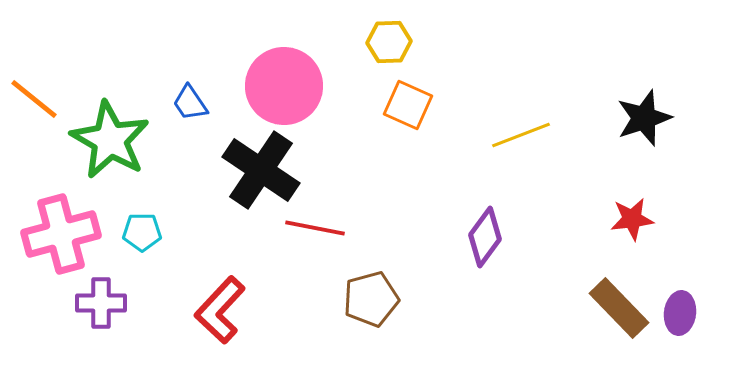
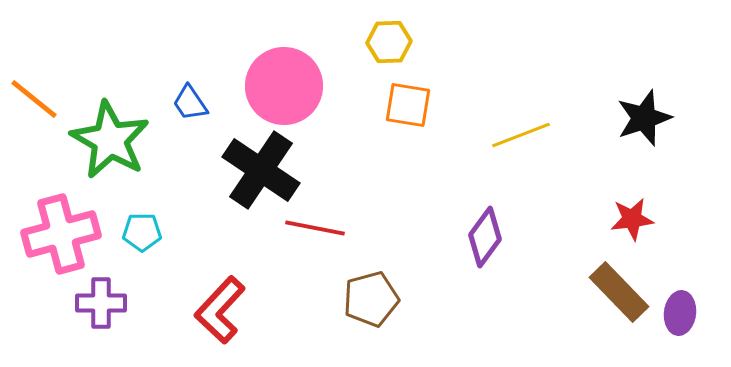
orange square: rotated 15 degrees counterclockwise
brown rectangle: moved 16 px up
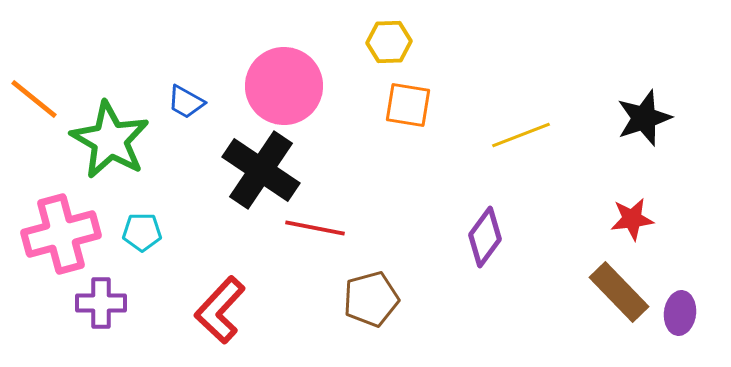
blue trapezoid: moved 4 px left, 1 px up; rotated 27 degrees counterclockwise
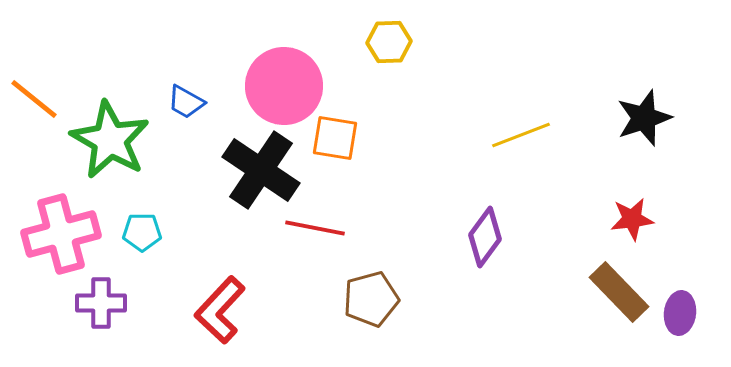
orange square: moved 73 px left, 33 px down
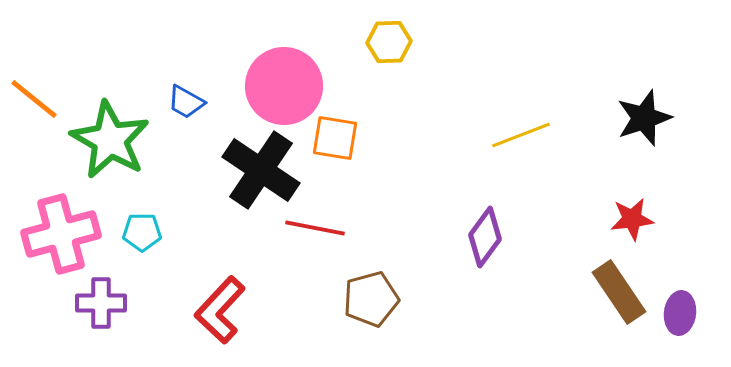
brown rectangle: rotated 10 degrees clockwise
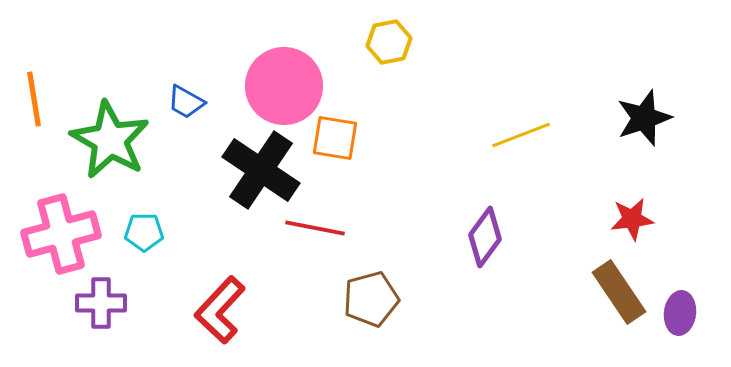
yellow hexagon: rotated 9 degrees counterclockwise
orange line: rotated 42 degrees clockwise
cyan pentagon: moved 2 px right
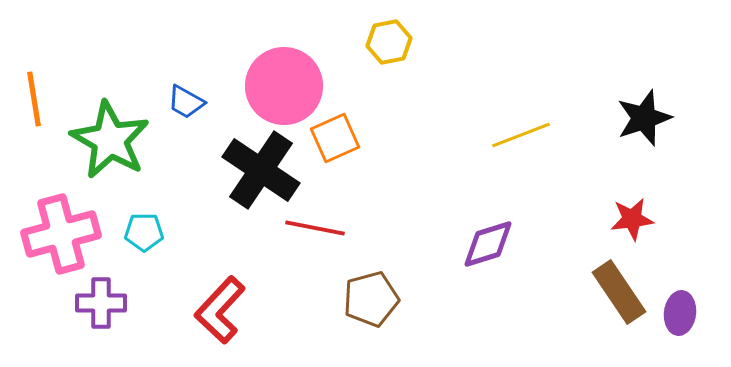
orange square: rotated 33 degrees counterclockwise
purple diamond: moved 3 px right, 7 px down; rotated 36 degrees clockwise
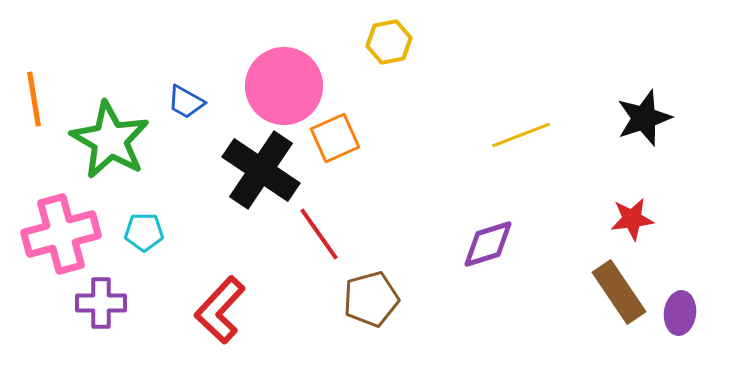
red line: moved 4 px right, 6 px down; rotated 44 degrees clockwise
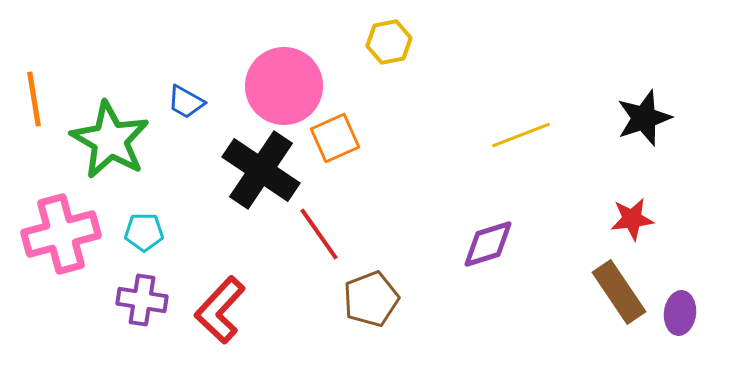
brown pentagon: rotated 6 degrees counterclockwise
purple cross: moved 41 px right, 3 px up; rotated 9 degrees clockwise
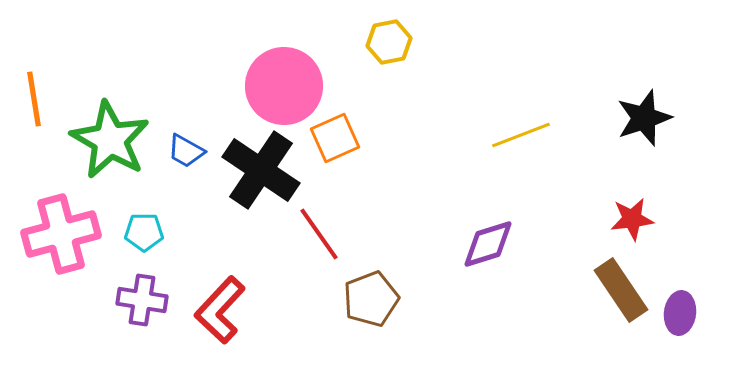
blue trapezoid: moved 49 px down
brown rectangle: moved 2 px right, 2 px up
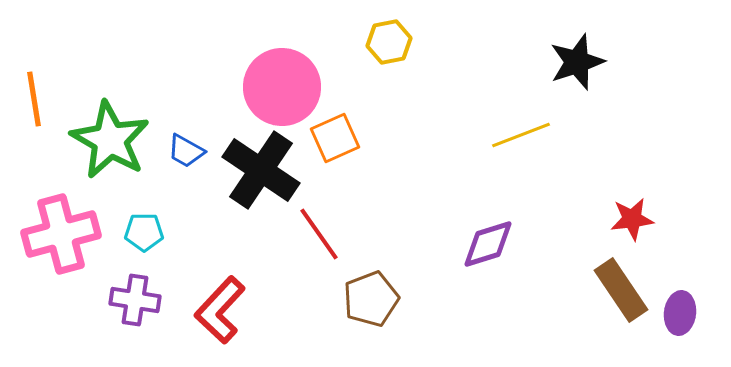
pink circle: moved 2 px left, 1 px down
black star: moved 67 px left, 56 px up
purple cross: moved 7 px left
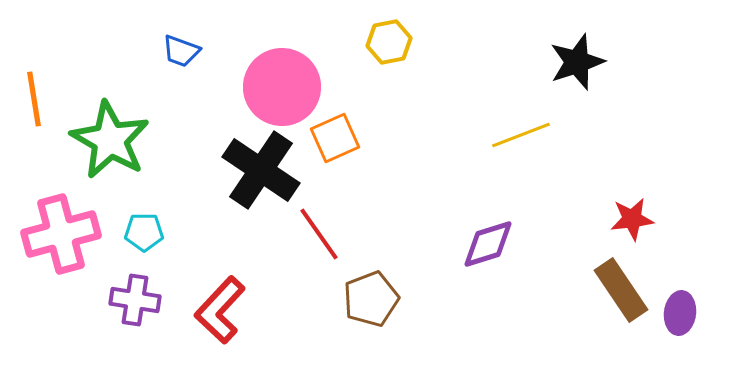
blue trapezoid: moved 5 px left, 100 px up; rotated 9 degrees counterclockwise
